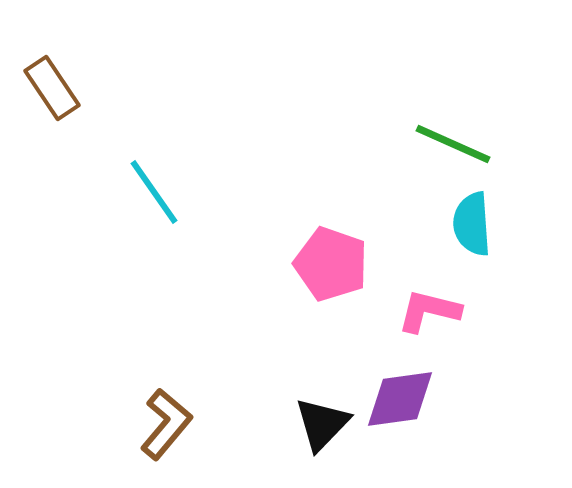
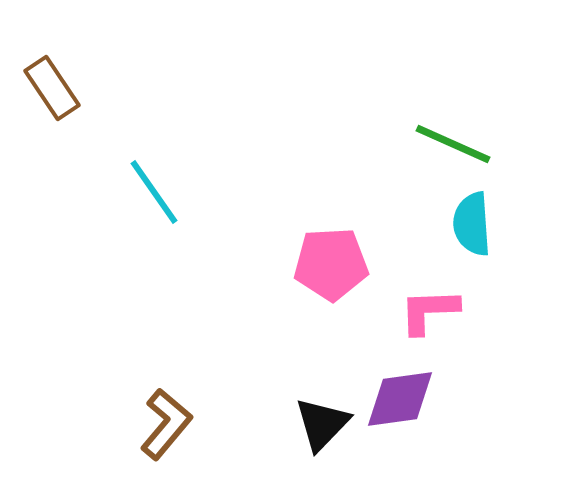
pink pentagon: rotated 22 degrees counterclockwise
pink L-shape: rotated 16 degrees counterclockwise
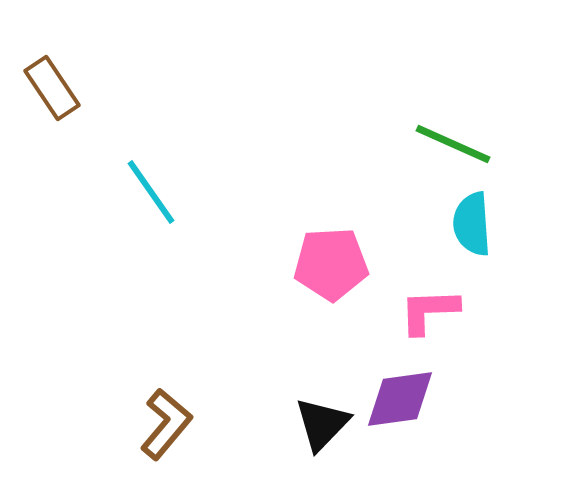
cyan line: moved 3 px left
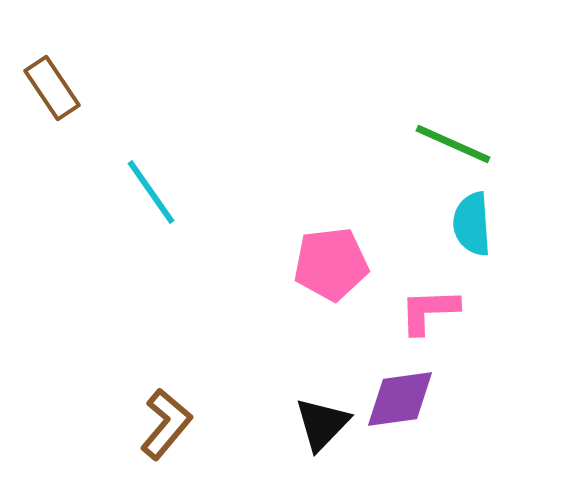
pink pentagon: rotated 4 degrees counterclockwise
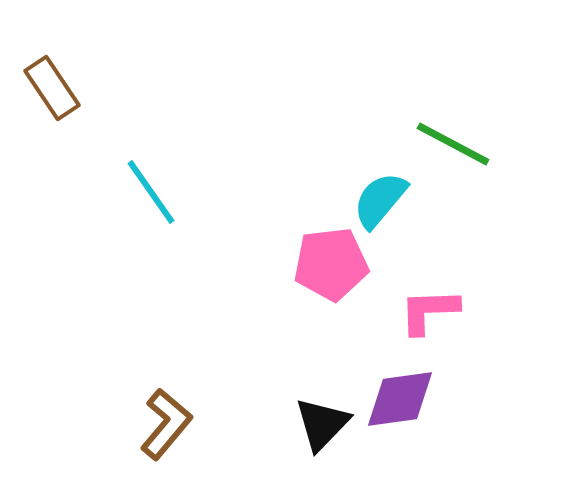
green line: rotated 4 degrees clockwise
cyan semicircle: moved 92 px left, 24 px up; rotated 44 degrees clockwise
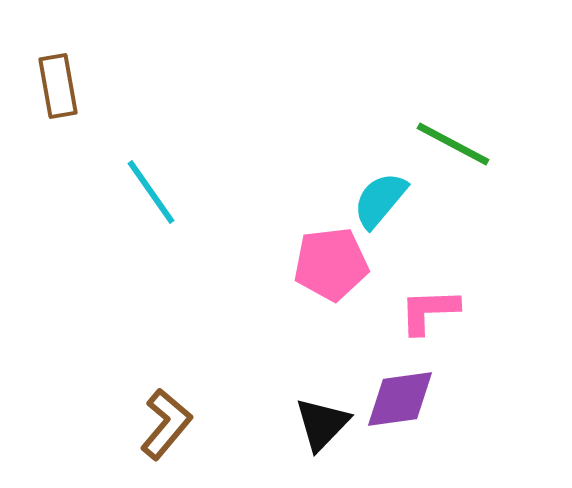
brown rectangle: moved 6 px right, 2 px up; rotated 24 degrees clockwise
